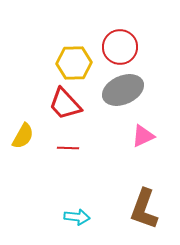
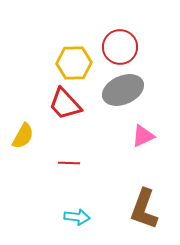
red line: moved 1 px right, 15 px down
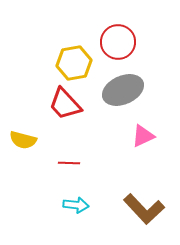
red circle: moved 2 px left, 5 px up
yellow hexagon: rotated 8 degrees counterclockwise
yellow semicircle: moved 4 px down; rotated 76 degrees clockwise
brown L-shape: rotated 63 degrees counterclockwise
cyan arrow: moved 1 px left, 12 px up
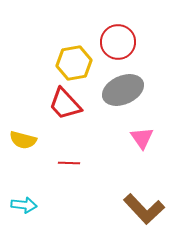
pink triangle: moved 1 px left, 2 px down; rotated 40 degrees counterclockwise
cyan arrow: moved 52 px left
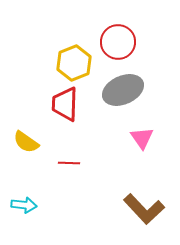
yellow hexagon: rotated 12 degrees counterclockwise
red trapezoid: rotated 45 degrees clockwise
yellow semicircle: moved 3 px right, 2 px down; rotated 20 degrees clockwise
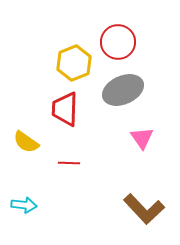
red trapezoid: moved 5 px down
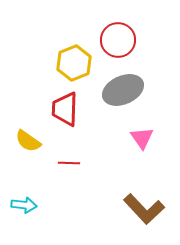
red circle: moved 2 px up
yellow semicircle: moved 2 px right, 1 px up
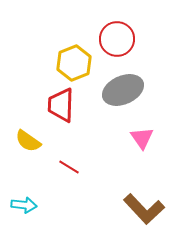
red circle: moved 1 px left, 1 px up
red trapezoid: moved 4 px left, 4 px up
red line: moved 4 px down; rotated 30 degrees clockwise
